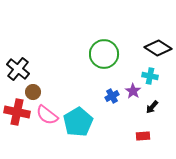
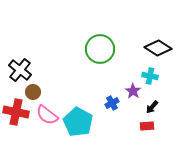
green circle: moved 4 px left, 5 px up
black cross: moved 2 px right, 1 px down
blue cross: moved 7 px down
red cross: moved 1 px left
cyan pentagon: rotated 12 degrees counterclockwise
red rectangle: moved 4 px right, 10 px up
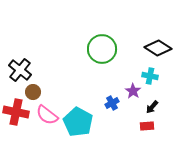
green circle: moved 2 px right
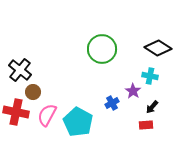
pink semicircle: rotated 80 degrees clockwise
red rectangle: moved 1 px left, 1 px up
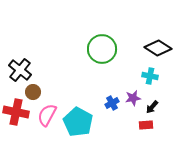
purple star: moved 7 px down; rotated 28 degrees clockwise
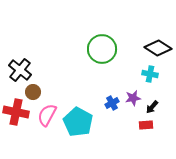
cyan cross: moved 2 px up
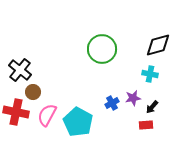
black diamond: moved 3 px up; rotated 48 degrees counterclockwise
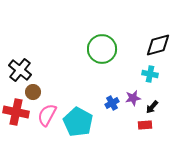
red rectangle: moved 1 px left
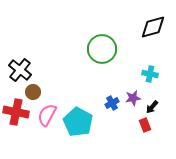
black diamond: moved 5 px left, 18 px up
red rectangle: rotated 72 degrees clockwise
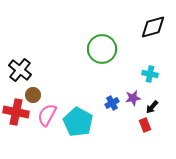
brown circle: moved 3 px down
